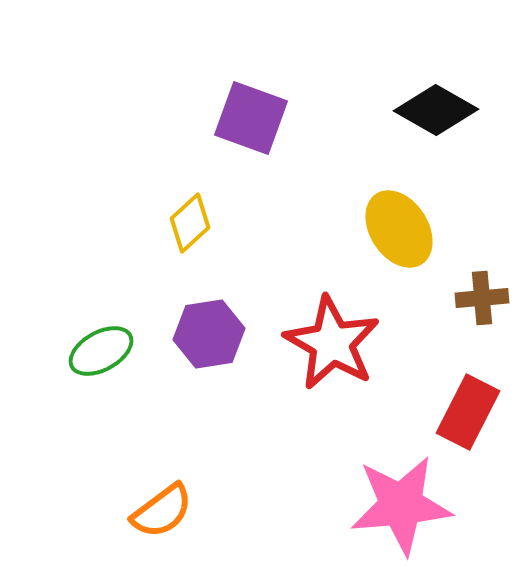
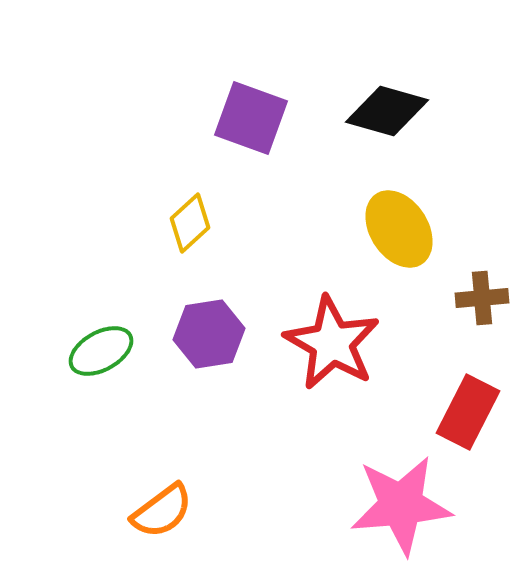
black diamond: moved 49 px left, 1 px down; rotated 14 degrees counterclockwise
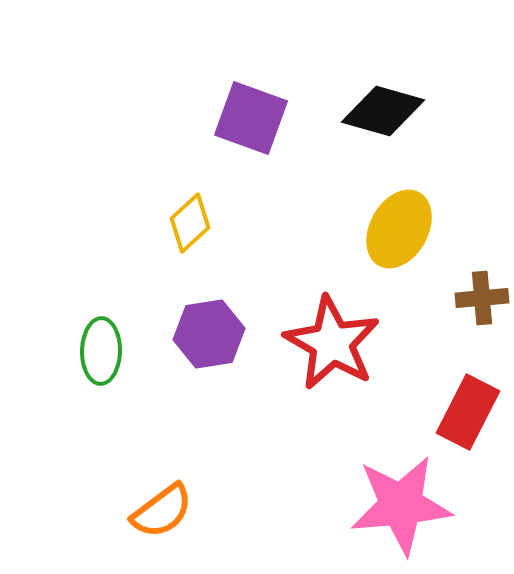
black diamond: moved 4 px left
yellow ellipse: rotated 62 degrees clockwise
green ellipse: rotated 60 degrees counterclockwise
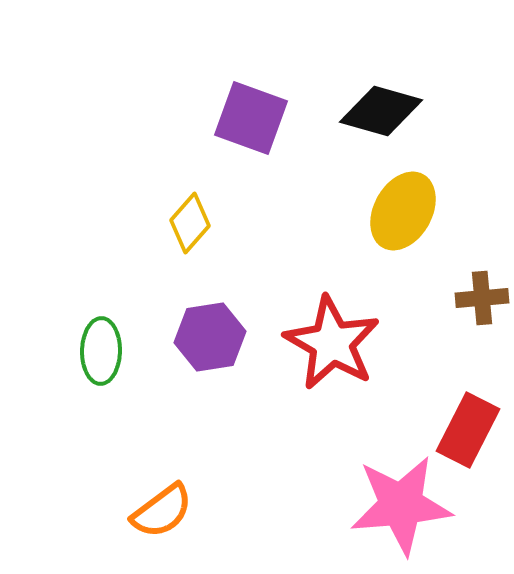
black diamond: moved 2 px left
yellow diamond: rotated 6 degrees counterclockwise
yellow ellipse: moved 4 px right, 18 px up
purple hexagon: moved 1 px right, 3 px down
red rectangle: moved 18 px down
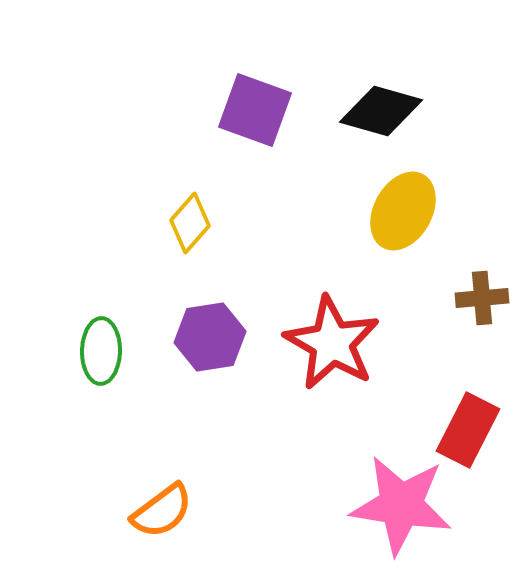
purple square: moved 4 px right, 8 px up
pink star: rotated 14 degrees clockwise
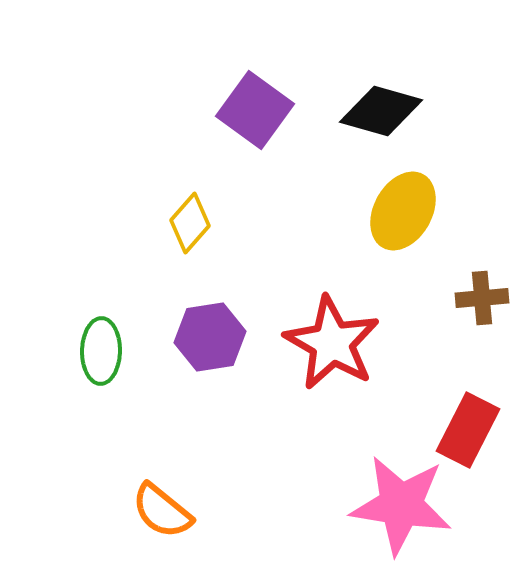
purple square: rotated 16 degrees clockwise
orange semicircle: rotated 76 degrees clockwise
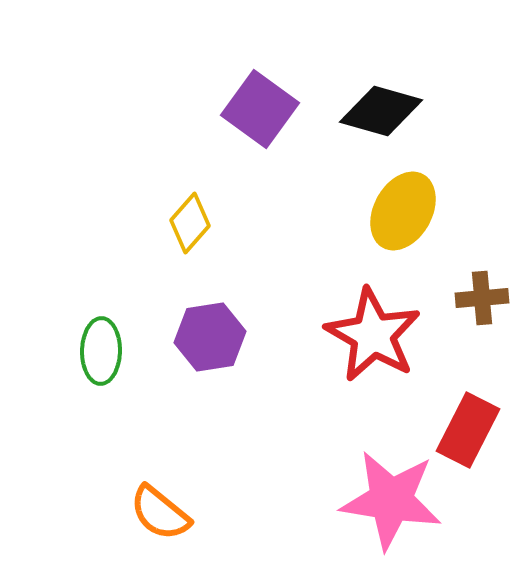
purple square: moved 5 px right, 1 px up
red star: moved 41 px right, 8 px up
pink star: moved 10 px left, 5 px up
orange semicircle: moved 2 px left, 2 px down
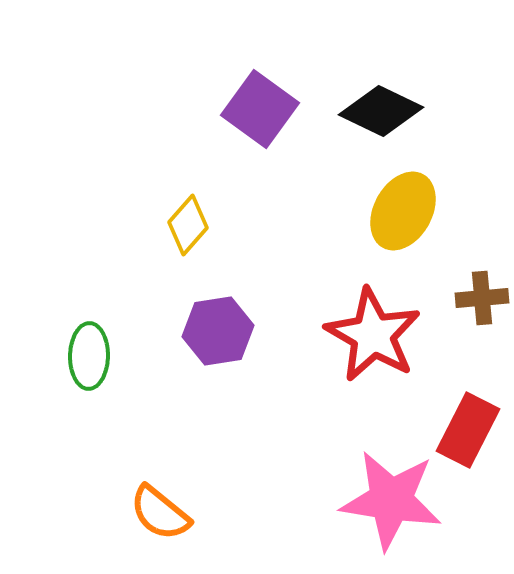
black diamond: rotated 10 degrees clockwise
yellow diamond: moved 2 px left, 2 px down
purple hexagon: moved 8 px right, 6 px up
green ellipse: moved 12 px left, 5 px down
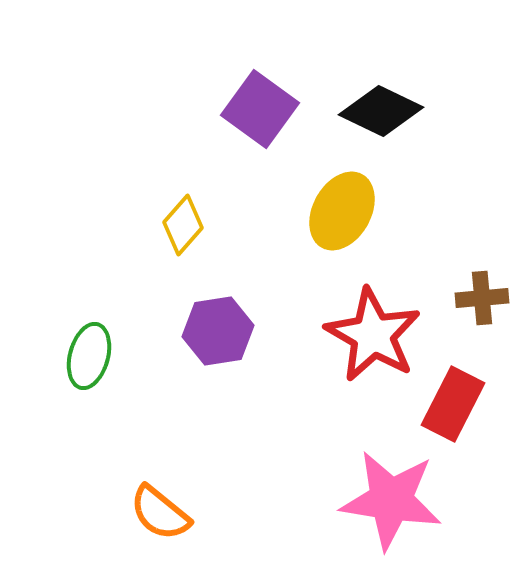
yellow ellipse: moved 61 px left
yellow diamond: moved 5 px left
green ellipse: rotated 14 degrees clockwise
red rectangle: moved 15 px left, 26 px up
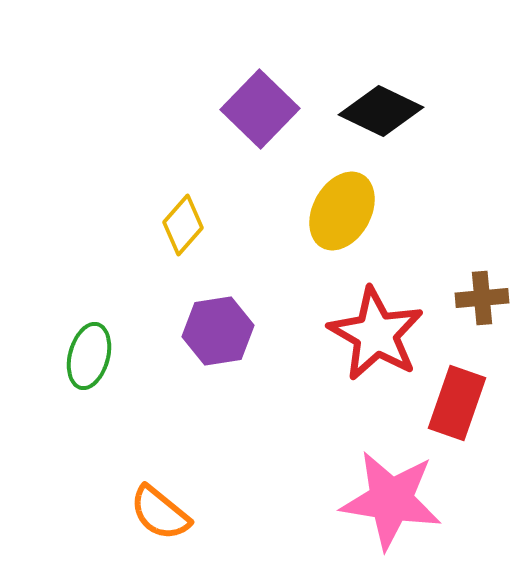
purple square: rotated 8 degrees clockwise
red star: moved 3 px right, 1 px up
red rectangle: moved 4 px right, 1 px up; rotated 8 degrees counterclockwise
